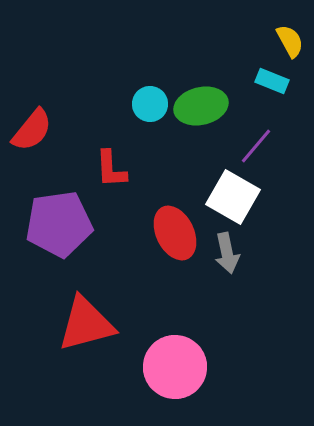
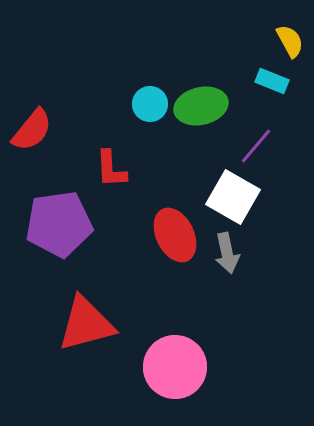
red ellipse: moved 2 px down
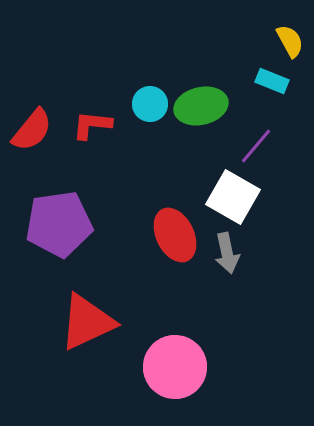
red L-shape: moved 19 px left, 44 px up; rotated 99 degrees clockwise
red triangle: moved 1 px right, 2 px up; rotated 10 degrees counterclockwise
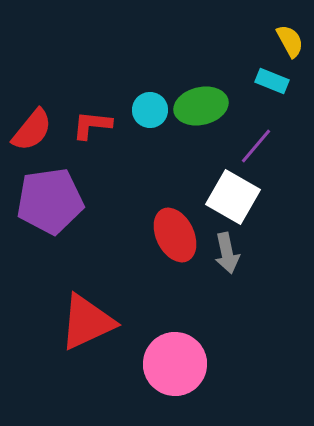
cyan circle: moved 6 px down
purple pentagon: moved 9 px left, 23 px up
pink circle: moved 3 px up
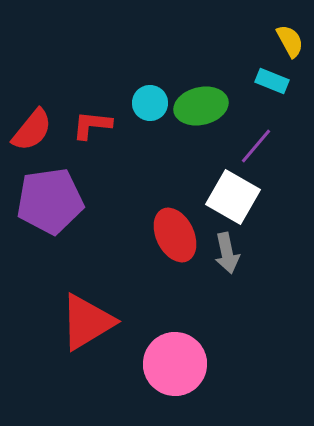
cyan circle: moved 7 px up
red triangle: rotated 6 degrees counterclockwise
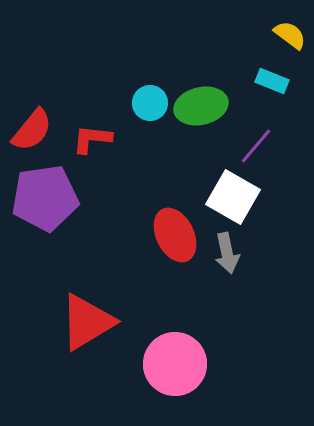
yellow semicircle: moved 6 px up; rotated 24 degrees counterclockwise
red L-shape: moved 14 px down
purple pentagon: moved 5 px left, 3 px up
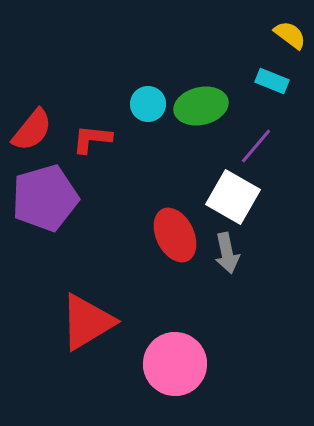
cyan circle: moved 2 px left, 1 px down
purple pentagon: rotated 8 degrees counterclockwise
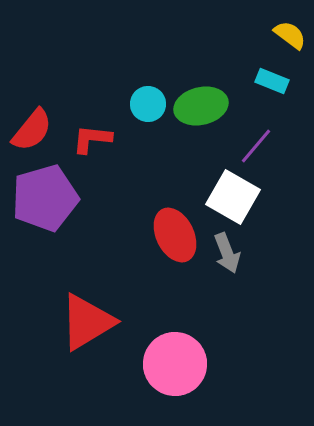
gray arrow: rotated 9 degrees counterclockwise
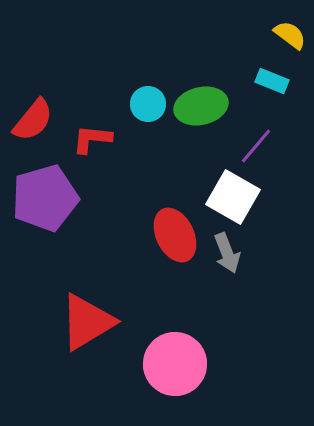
red semicircle: moved 1 px right, 10 px up
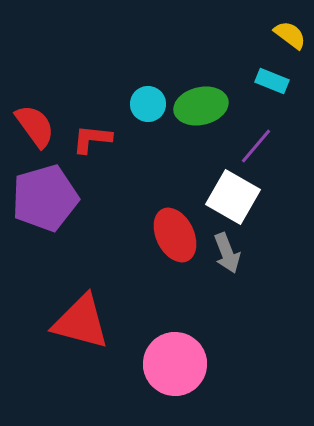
red semicircle: moved 2 px right, 6 px down; rotated 75 degrees counterclockwise
red triangle: moved 6 px left; rotated 46 degrees clockwise
